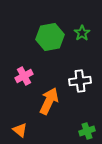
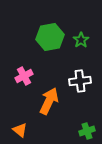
green star: moved 1 px left, 7 px down
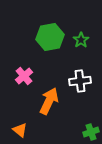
pink cross: rotated 12 degrees counterclockwise
green cross: moved 4 px right, 1 px down
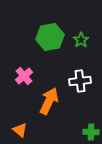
green cross: rotated 21 degrees clockwise
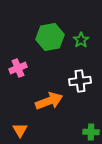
pink cross: moved 6 px left, 8 px up; rotated 18 degrees clockwise
orange arrow: rotated 44 degrees clockwise
orange triangle: rotated 21 degrees clockwise
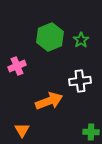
green hexagon: rotated 12 degrees counterclockwise
pink cross: moved 1 px left, 2 px up
orange triangle: moved 2 px right
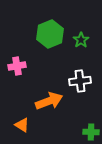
green hexagon: moved 3 px up
pink cross: rotated 12 degrees clockwise
orange triangle: moved 5 px up; rotated 28 degrees counterclockwise
